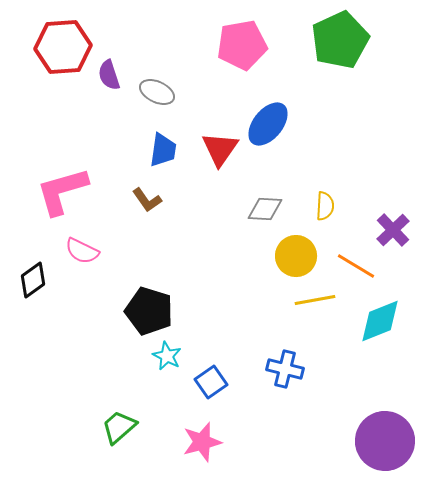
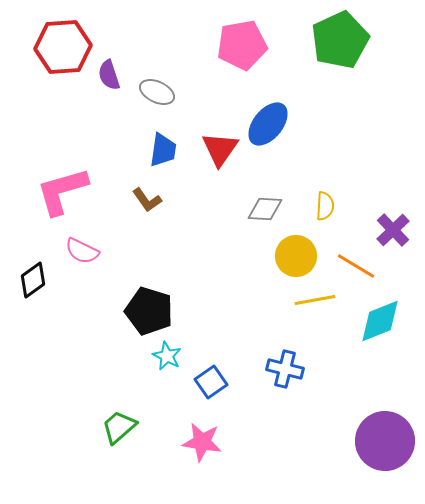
pink star: rotated 24 degrees clockwise
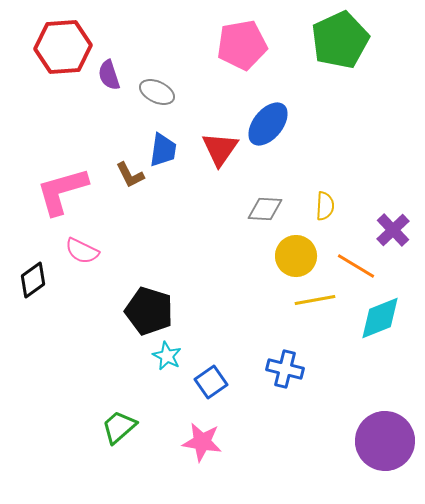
brown L-shape: moved 17 px left, 25 px up; rotated 8 degrees clockwise
cyan diamond: moved 3 px up
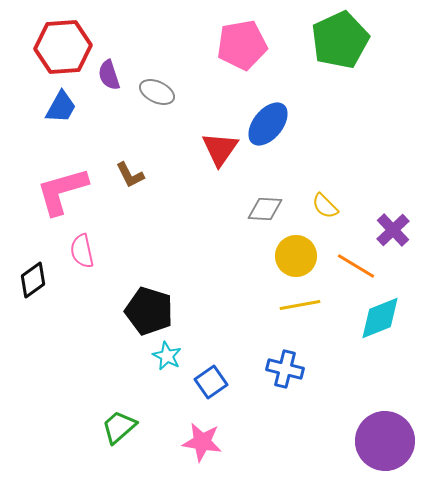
blue trapezoid: moved 102 px left, 43 px up; rotated 21 degrees clockwise
yellow semicircle: rotated 132 degrees clockwise
pink semicircle: rotated 52 degrees clockwise
yellow line: moved 15 px left, 5 px down
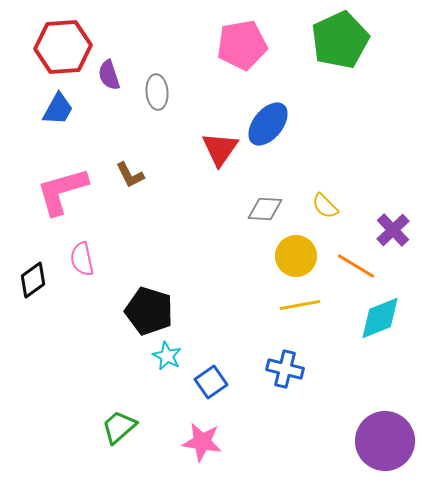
gray ellipse: rotated 60 degrees clockwise
blue trapezoid: moved 3 px left, 2 px down
pink semicircle: moved 8 px down
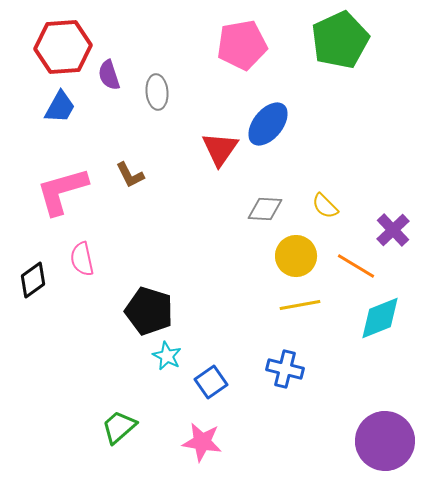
blue trapezoid: moved 2 px right, 2 px up
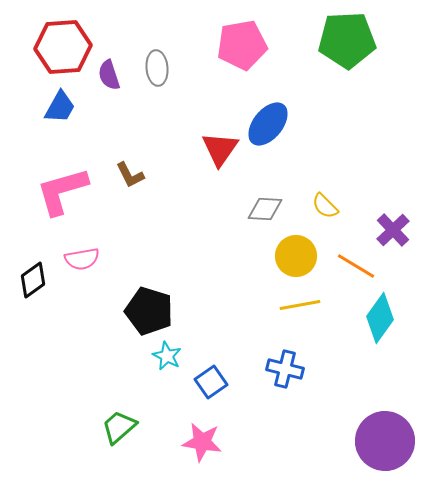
green pentagon: moved 7 px right; rotated 22 degrees clockwise
gray ellipse: moved 24 px up
pink semicircle: rotated 88 degrees counterclockwise
cyan diamond: rotated 33 degrees counterclockwise
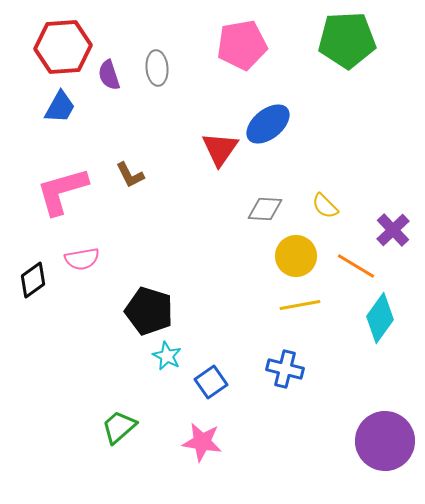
blue ellipse: rotated 12 degrees clockwise
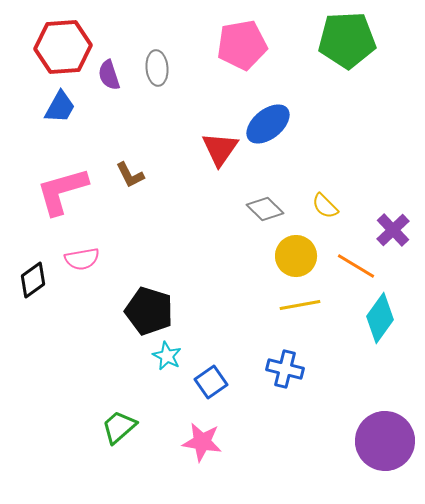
gray diamond: rotated 42 degrees clockwise
